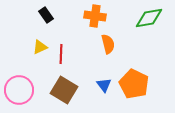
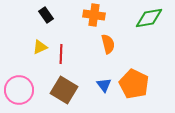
orange cross: moved 1 px left, 1 px up
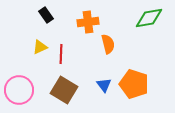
orange cross: moved 6 px left, 7 px down; rotated 15 degrees counterclockwise
orange pentagon: rotated 8 degrees counterclockwise
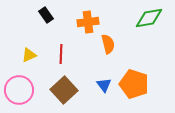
yellow triangle: moved 11 px left, 8 px down
brown square: rotated 16 degrees clockwise
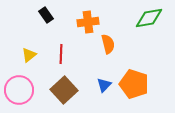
yellow triangle: rotated 14 degrees counterclockwise
blue triangle: rotated 21 degrees clockwise
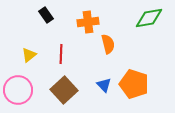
blue triangle: rotated 28 degrees counterclockwise
pink circle: moved 1 px left
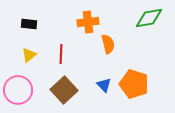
black rectangle: moved 17 px left, 9 px down; rotated 49 degrees counterclockwise
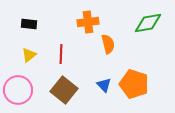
green diamond: moved 1 px left, 5 px down
brown square: rotated 8 degrees counterclockwise
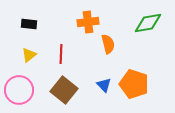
pink circle: moved 1 px right
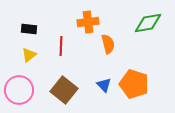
black rectangle: moved 5 px down
red line: moved 8 px up
